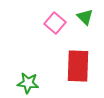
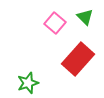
red rectangle: moved 7 px up; rotated 40 degrees clockwise
green star: rotated 25 degrees counterclockwise
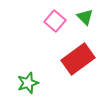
pink square: moved 2 px up
red rectangle: rotated 12 degrees clockwise
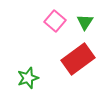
green triangle: moved 5 px down; rotated 18 degrees clockwise
green star: moved 5 px up
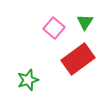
pink square: moved 1 px left, 7 px down
green star: moved 2 px down
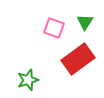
pink square: rotated 20 degrees counterclockwise
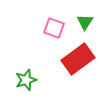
green star: moved 2 px left
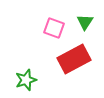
red rectangle: moved 4 px left; rotated 8 degrees clockwise
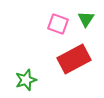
green triangle: moved 1 px right, 3 px up
pink square: moved 4 px right, 4 px up
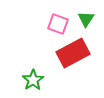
red rectangle: moved 1 px left, 6 px up
green star: moved 7 px right; rotated 15 degrees counterclockwise
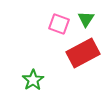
pink square: moved 1 px right
red rectangle: moved 10 px right
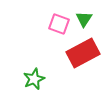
green triangle: moved 2 px left
green star: moved 1 px right, 1 px up; rotated 10 degrees clockwise
